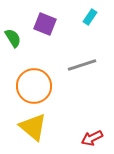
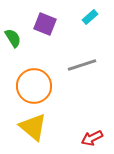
cyan rectangle: rotated 14 degrees clockwise
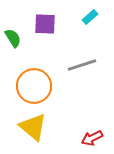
purple square: rotated 20 degrees counterclockwise
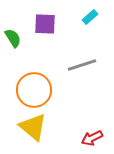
orange circle: moved 4 px down
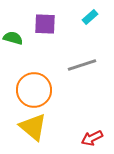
green semicircle: rotated 42 degrees counterclockwise
